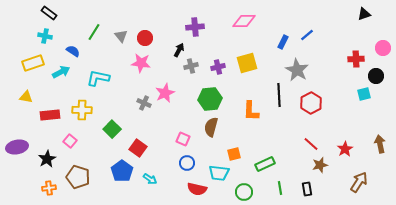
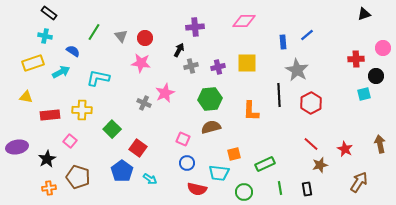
blue rectangle at (283, 42): rotated 32 degrees counterclockwise
yellow square at (247, 63): rotated 15 degrees clockwise
brown semicircle at (211, 127): rotated 60 degrees clockwise
red star at (345, 149): rotated 14 degrees counterclockwise
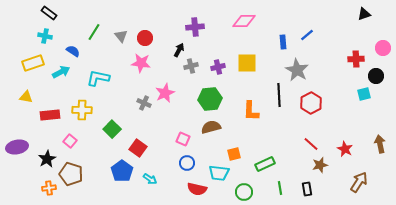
brown pentagon at (78, 177): moved 7 px left, 3 px up
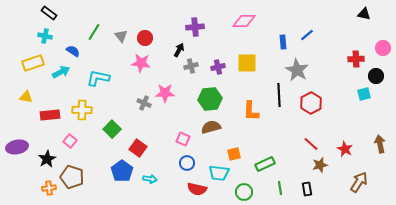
black triangle at (364, 14): rotated 32 degrees clockwise
pink star at (165, 93): rotated 24 degrees clockwise
brown pentagon at (71, 174): moved 1 px right, 3 px down
cyan arrow at (150, 179): rotated 24 degrees counterclockwise
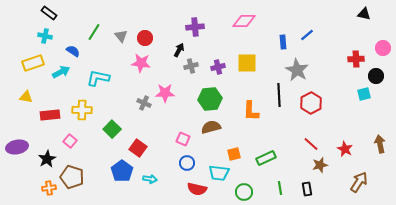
green rectangle at (265, 164): moved 1 px right, 6 px up
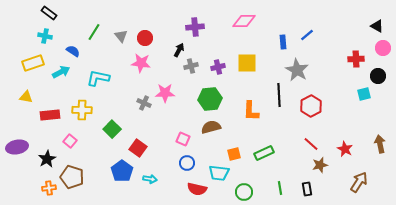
black triangle at (364, 14): moved 13 px right, 12 px down; rotated 16 degrees clockwise
black circle at (376, 76): moved 2 px right
red hexagon at (311, 103): moved 3 px down
green rectangle at (266, 158): moved 2 px left, 5 px up
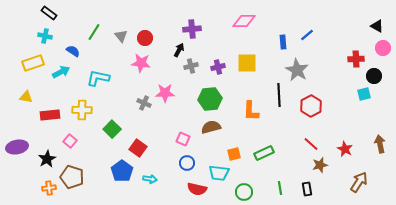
purple cross at (195, 27): moved 3 px left, 2 px down
black circle at (378, 76): moved 4 px left
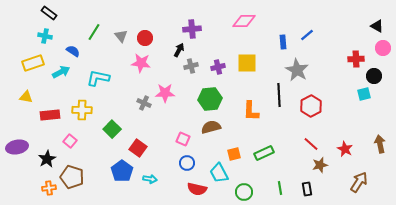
cyan trapezoid at (219, 173): rotated 55 degrees clockwise
